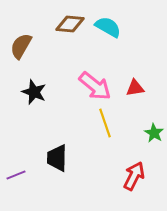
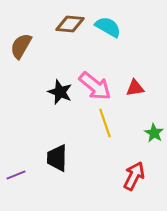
black star: moved 26 px right
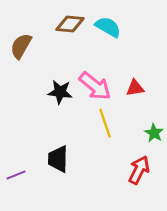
black star: rotated 15 degrees counterclockwise
black trapezoid: moved 1 px right, 1 px down
red arrow: moved 5 px right, 6 px up
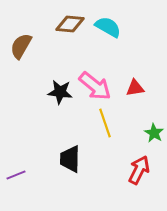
black trapezoid: moved 12 px right
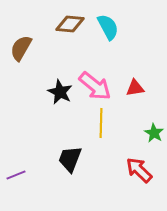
cyan semicircle: rotated 32 degrees clockwise
brown semicircle: moved 2 px down
black star: rotated 20 degrees clockwise
yellow line: moved 4 px left; rotated 20 degrees clockwise
black trapezoid: rotated 20 degrees clockwise
red arrow: rotated 72 degrees counterclockwise
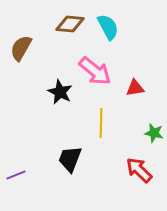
pink arrow: moved 15 px up
green star: rotated 18 degrees counterclockwise
